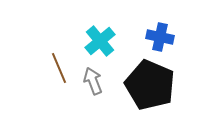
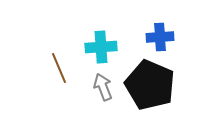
blue cross: rotated 16 degrees counterclockwise
cyan cross: moved 1 px right, 6 px down; rotated 36 degrees clockwise
gray arrow: moved 10 px right, 6 px down
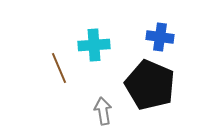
blue cross: rotated 12 degrees clockwise
cyan cross: moved 7 px left, 2 px up
gray arrow: moved 24 px down; rotated 12 degrees clockwise
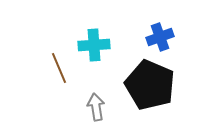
blue cross: rotated 28 degrees counterclockwise
gray arrow: moved 7 px left, 4 px up
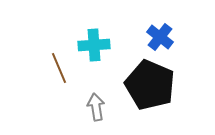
blue cross: rotated 32 degrees counterclockwise
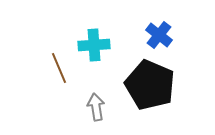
blue cross: moved 1 px left, 2 px up
